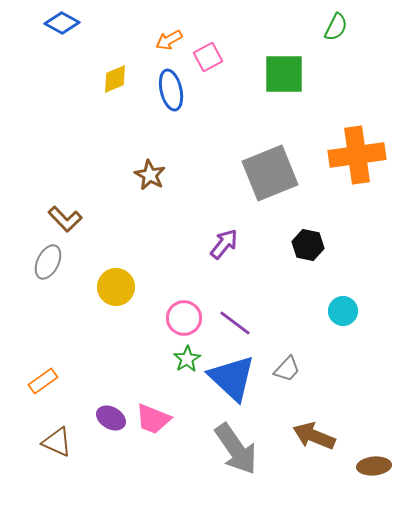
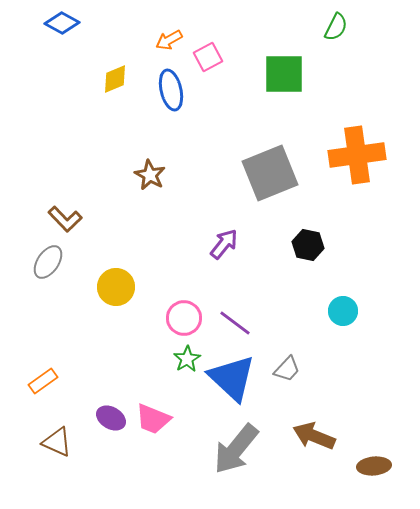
gray ellipse: rotated 8 degrees clockwise
gray arrow: rotated 74 degrees clockwise
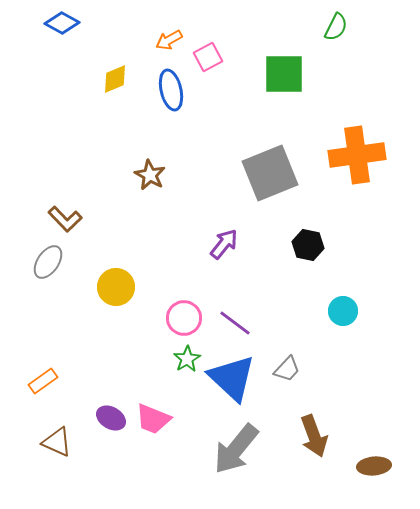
brown arrow: rotated 132 degrees counterclockwise
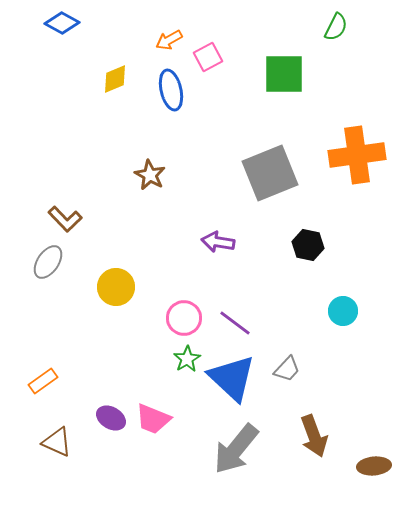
purple arrow: moved 6 px left, 2 px up; rotated 120 degrees counterclockwise
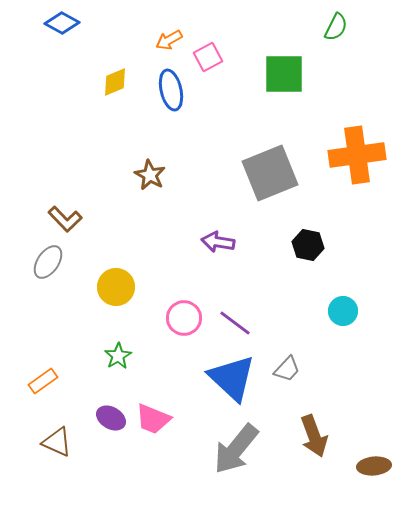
yellow diamond: moved 3 px down
green star: moved 69 px left, 3 px up
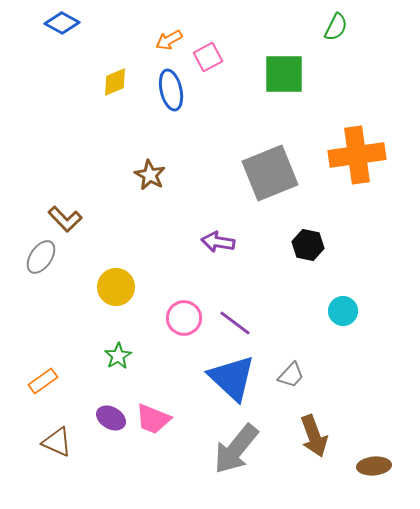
gray ellipse: moved 7 px left, 5 px up
gray trapezoid: moved 4 px right, 6 px down
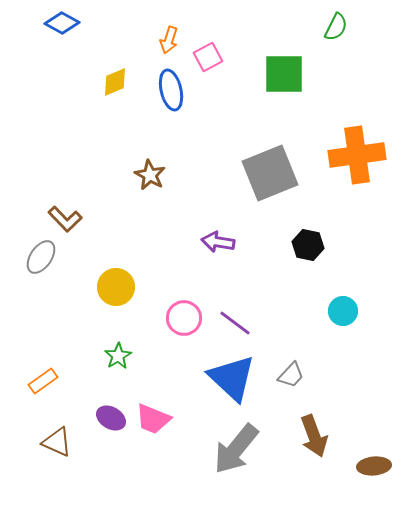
orange arrow: rotated 44 degrees counterclockwise
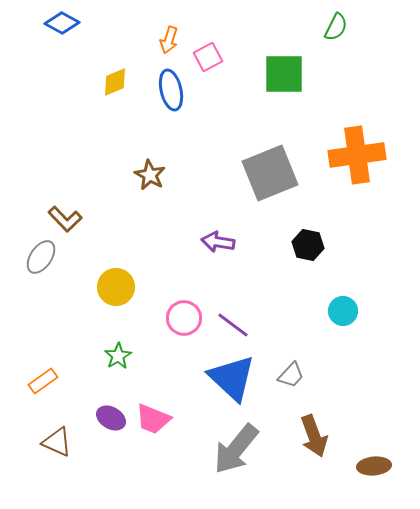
purple line: moved 2 px left, 2 px down
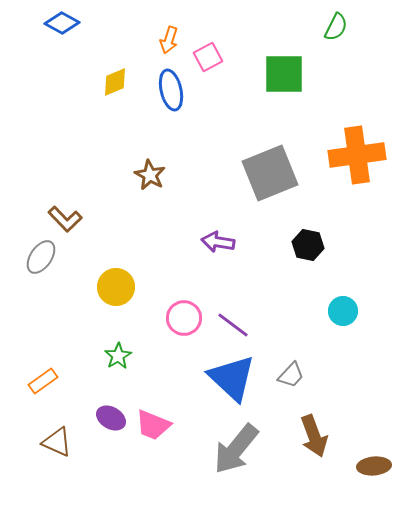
pink trapezoid: moved 6 px down
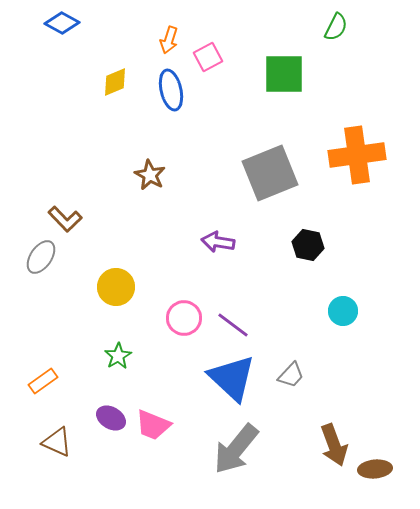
brown arrow: moved 20 px right, 9 px down
brown ellipse: moved 1 px right, 3 px down
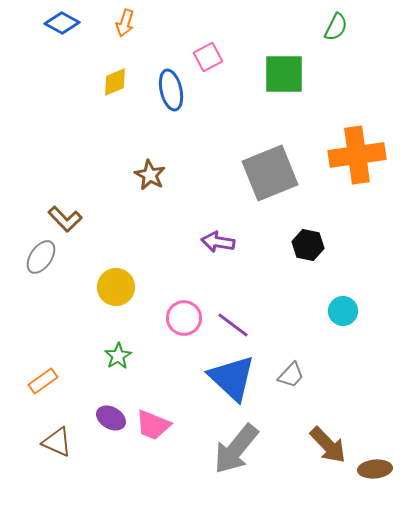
orange arrow: moved 44 px left, 17 px up
brown arrow: moved 6 px left; rotated 24 degrees counterclockwise
